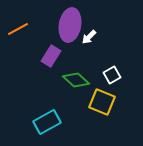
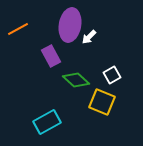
purple rectangle: rotated 60 degrees counterclockwise
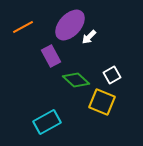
purple ellipse: rotated 32 degrees clockwise
orange line: moved 5 px right, 2 px up
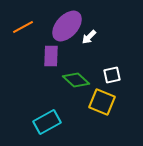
purple ellipse: moved 3 px left, 1 px down
purple rectangle: rotated 30 degrees clockwise
white square: rotated 18 degrees clockwise
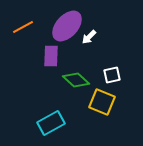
cyan rectangle: moved 4 px right, 1 px down
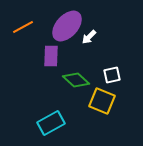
yellow square: moved 1 px up
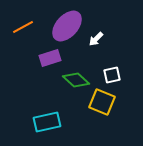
white arrow: moved 7 px right, 2 px down
purple rectangle: moved 1 px left, 2 px down; rotated 70 degrees clockwise
yellow square: moved 1 px down
cyan rectangle: moved 4 px left, 1 px up; rotated 16 degrees clockwise
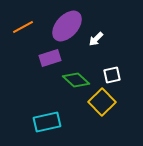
yellow square: rotated 24 degrees clockwise
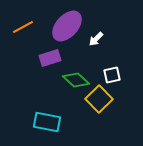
yellow square: moved 3 px left, 3 px up
cyan rectangle: rotated 24 degrees clockwise
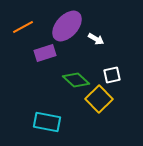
white arrow: rotated 105 degrees counterclockwise
purple rectangle: moved 5 px left, 5 px up
